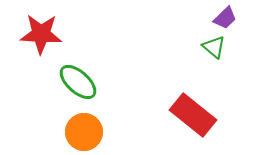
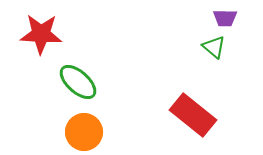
purple trapezoid: rotated 45 degrees clockwise
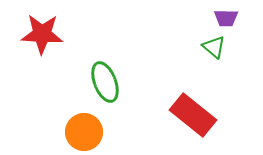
purple trapezoid: moved 1 px right
red star: moved 1 px right
green ellipse: moved 27 px right; rotated 27 degrees clockwise
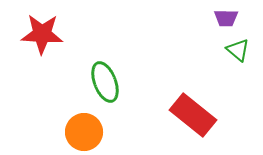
green triangle: moved 24 px right, 3 px down
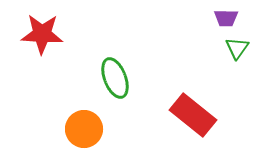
green triangle: moved 1 px left, 2 px up; rotated 25 degrees clockwise
green ellipse: moved 10 px right, 4 px up
orange circle: moved 3 px up
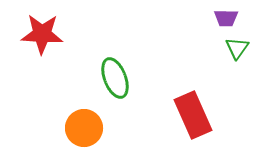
red rectangle: rotated 27 degrees clockwise
orange circle: moved 1 px up
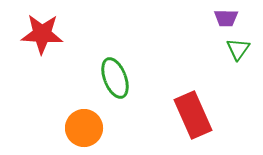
green triangle: moved 1 px right, 1 px down
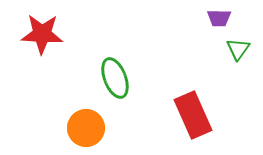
purple trapezoid: moved 7 px left
orange circle: moved 2 px right
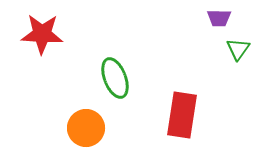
red rectangle: moved 11 px left; rotated 33 degrees clockwise
